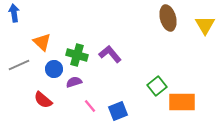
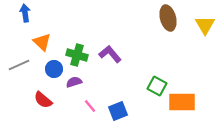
blue arrow: moved 11 px right
green square: rotated 24 degrees counterclockwise
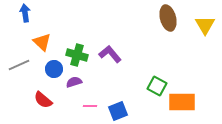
pink line: rotated 48 degrees counterclockwise
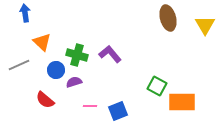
blue circle: moved 2 px right, 1 px down
red semicircle: moved 2 px right
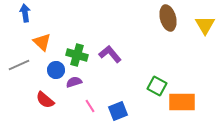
pink line: rotated 56 degrees clockwise
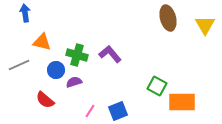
orange triangle: rotated 30 degrees counterclockwise
pink line: moved 5 px down; rotated 64 degrees clockwise
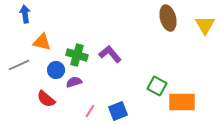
blue arrow: moved 1 px down
red semicircle: moved 1 px right, 1 px up
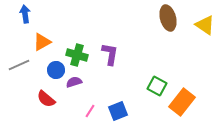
yellow triangle: rotated 25 degrees counterclockwise
orange triangle: rotated 42 degrees counterclockwise
purple L-shape: rotated 50 degrees clockwise
orange rectangle: rotated 52 degrees counterclockwise
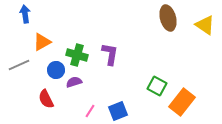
red semicircle: rotated 24 degrees clockwise
